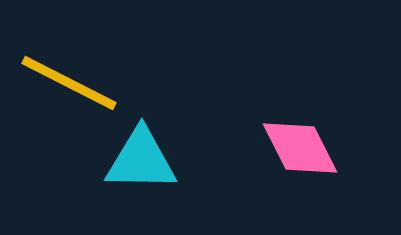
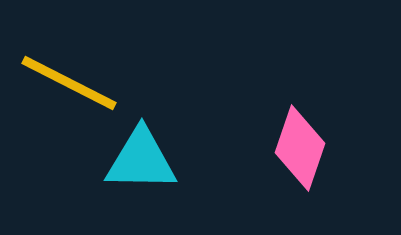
pink diamond: rotated 46 degrees clockwise
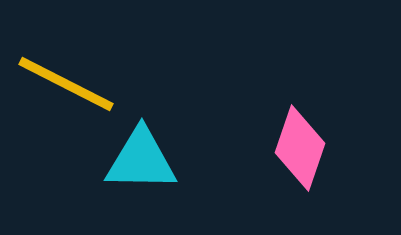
yellow line: moved 3 px left, 1 px down
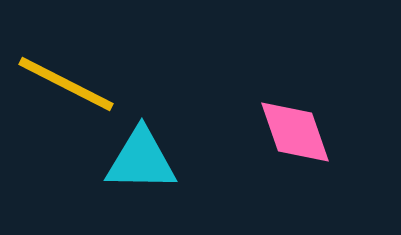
pink diamond: moved 5 px left, 16 px up; rotated 38 degrees counterclockwise
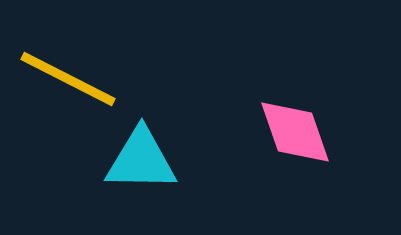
yellow line: moved 2 px right, 5 px up
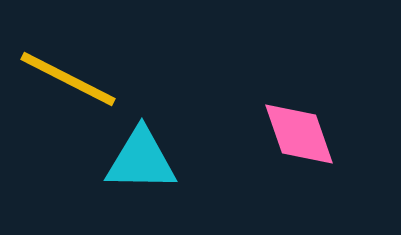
pink diamond: moved 4 px right, 2 px down
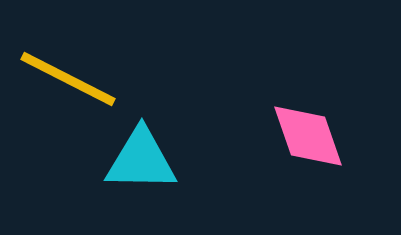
pink diamond: moved 9 px right, 2 px down
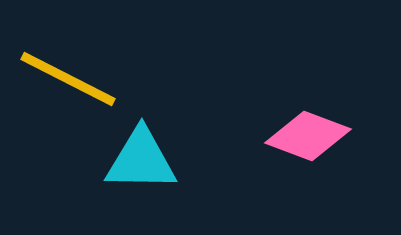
pink diamond: rotated 50 degrees counterclockwise
